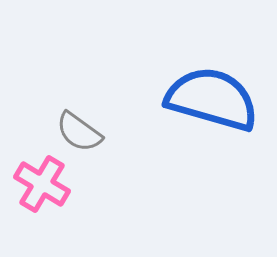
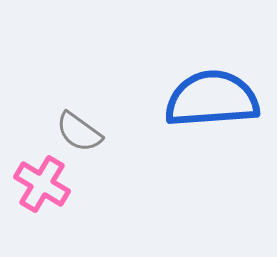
blue semicircle: rotated 20 degrees counterclockwise
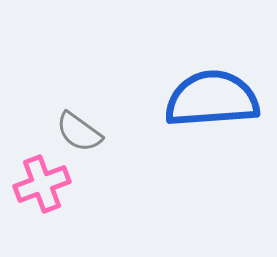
pink cross: rotated 38 degrees clockwise
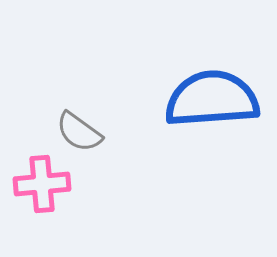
pink cross: rotated 16 degrees clockwise
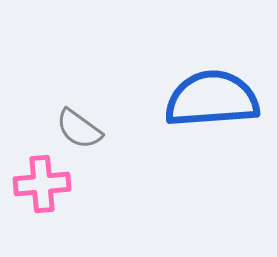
gray semicircle: moved 3 px up
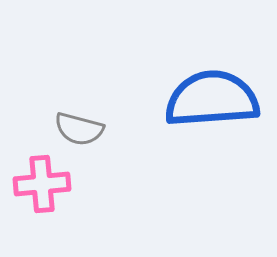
gray semicircle: rotated 21 degrees counterclockwise
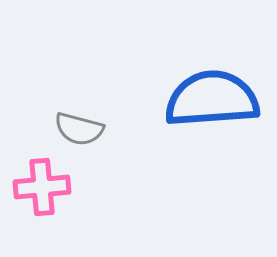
pink cross: moved 3 px down
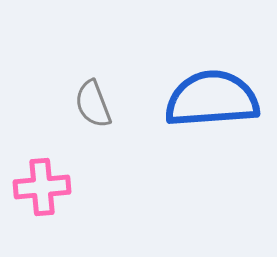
gray semicircle: moved 14 px right, 25 px up; rotated 54 degrees clockwise
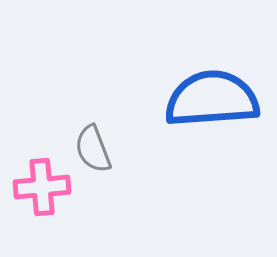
gray semicircle: moved 45 px down
